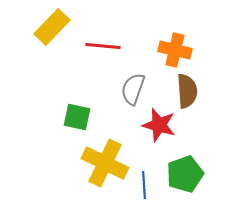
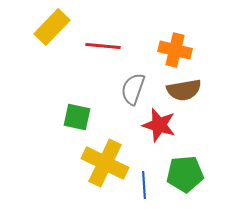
brown semicircle: moved 3 px left, 1 px up; rotated 84 degrees clockwise
green pentagon: rotated 15 degrees clockwise
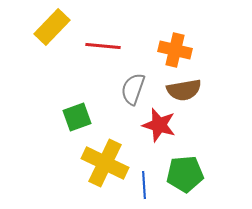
green square: rotated 32 degrees counterclockwise
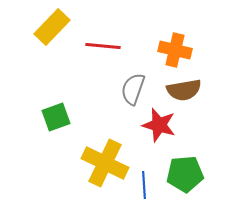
green square: moved 21 px left
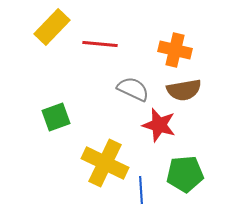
red line: moved 3 px left, 2 px up
gray semicircle: rotated 96 degrees clockwise
blue line: moved 3 px left, 5 px down
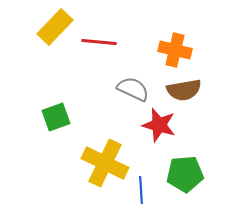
yellow rectangle: moved 3 px right
red line: moved 1 px left, 2 px up
